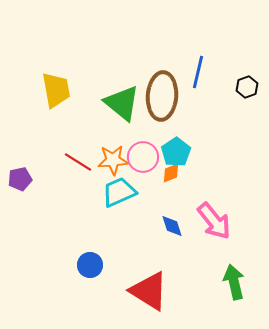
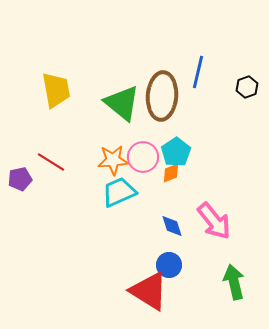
red line: moved 27 px left
blue circle: moved 79 px right
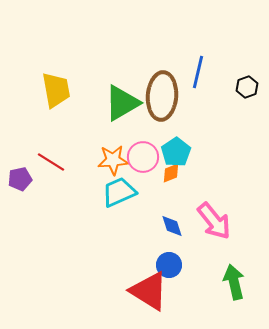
green triangle: rotated 51 degrees clockwise
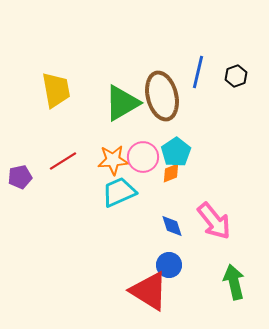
black hexagon: moved 11 px left, 11 px up
brown ellipse: rotated 18 degrees counterclockwise
red line: moved 12 px right, 1 px up; rotated 64 degrees counterclockwise
purple pentagon: moved 2 px up
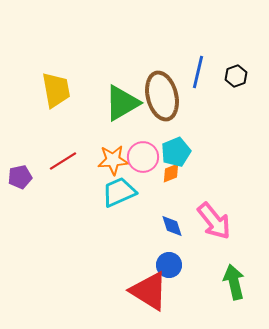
cyan pentagon: rotated 12 degrees clockwise
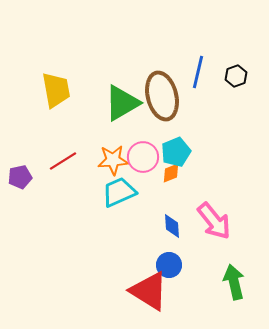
blue diamond: rotated 15 degrees clockwise
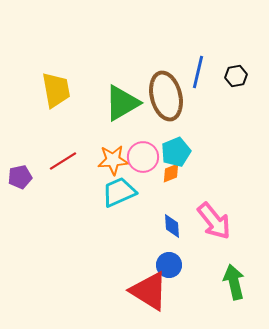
black hexagon: rotated 10 degrees clockwise
brown ellipse: moved 4 px right
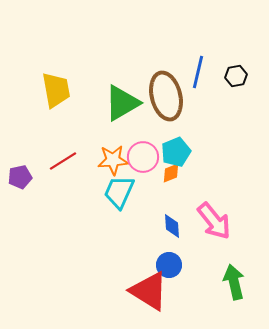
cyan trapezoid: rotated 42 degrees counterclockwise
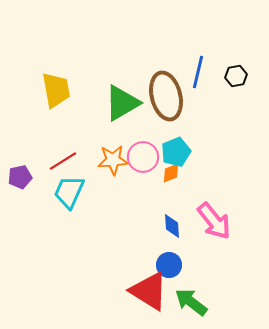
cyan trapezoid: moved 50 px left
green arrow: moved 43 px left, 20 px down; rotated 40 degrees counterclockwise
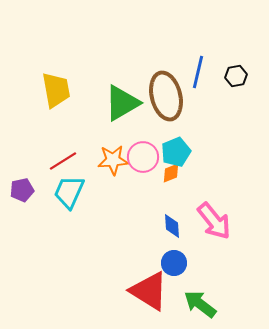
purple pentagon: moved 2 px right, 13 px down
blue circle: moved 5 px right, 2 px up
green arrow: moved 9 px right, 2 px down
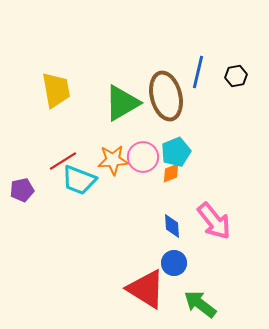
cyan trapezoid: moved 10 px right, 12 px up; rotated 93 degrees counterclockwise
red triangle: moved 3 px left, 2 px up
